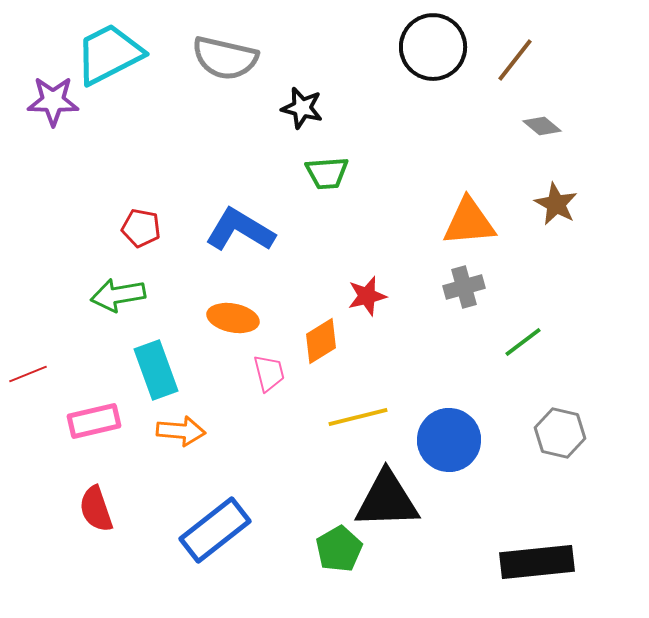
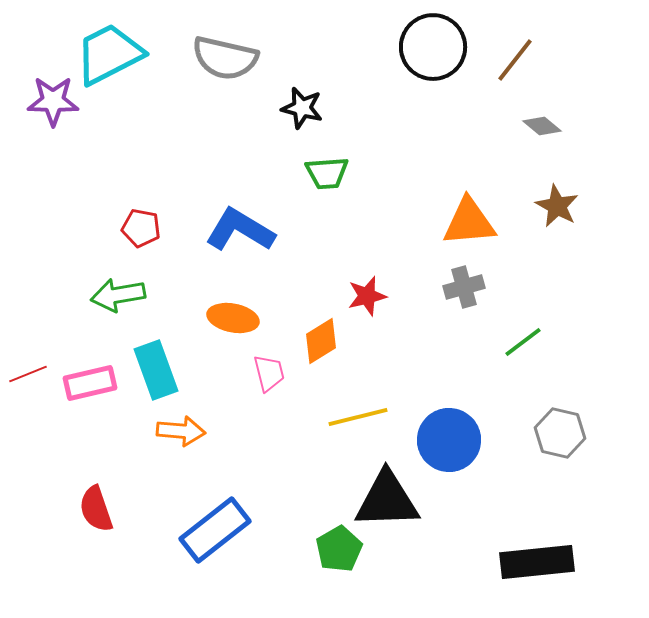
brown star: moved 1 px right, 2 px down
pink rectangle: moved 4 px left, 38 px up
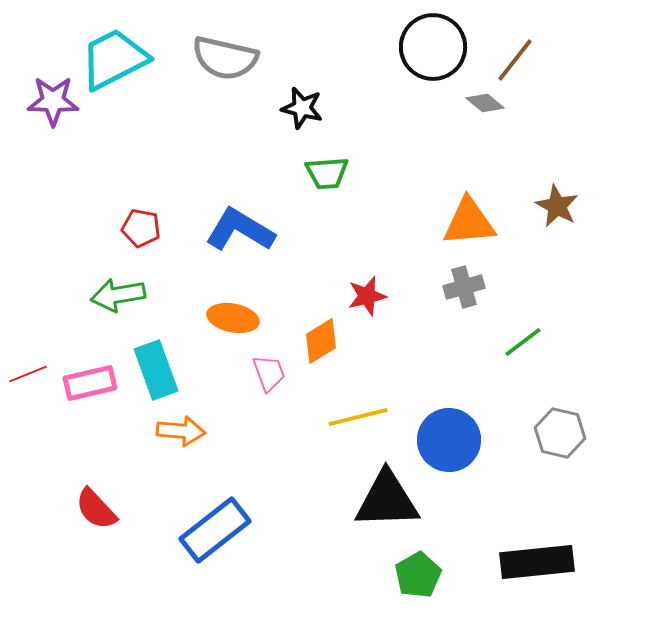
cyan trapezoid: moved 5 px right, 5 px down
gray diamond: moved 57 px left, 23 px up
pink trapezoid: rotated 6 degrees counterclockwise
red semicircle: rotated 24 degrees counterclockwise
green pentagon: moved 79 px right, 26 px down
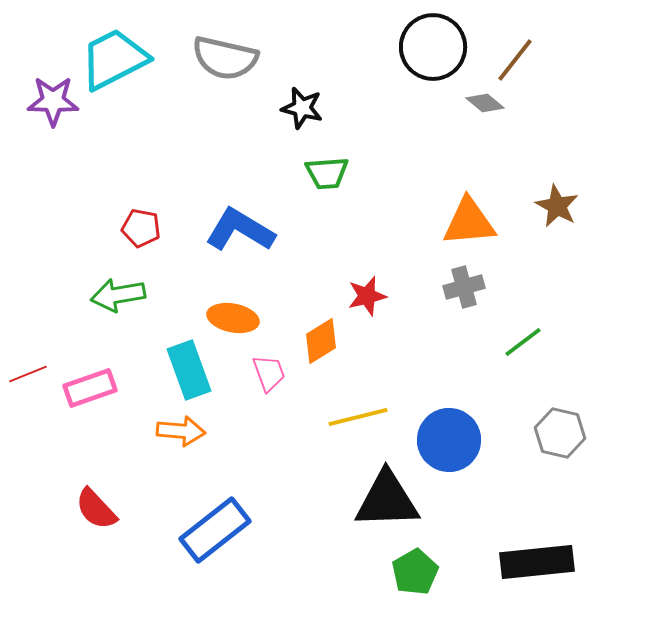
cyan rectangle: moved 33 px right
pink rectangle: moved 5 px down; rotated 6 degrees counterclockwise
green pentagon: moved 3 px left, 3 px up
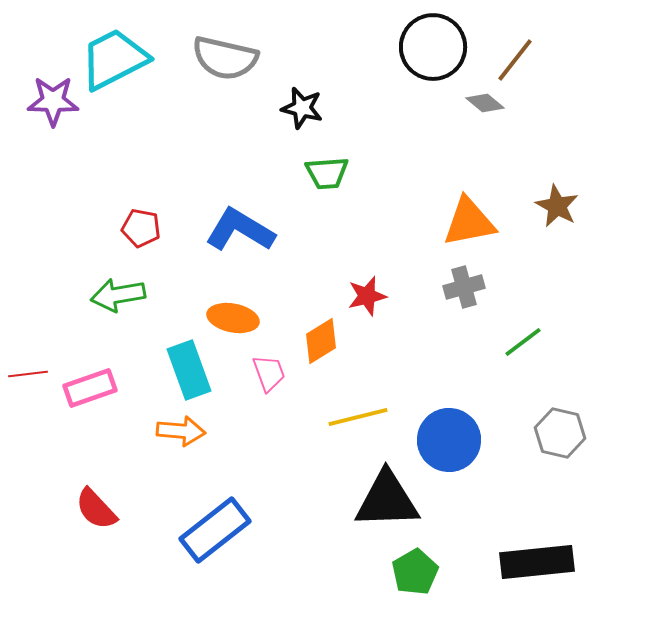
orange triangle: rotated 6 degrees counterclockwise
red line: rotated 15 degrees clockwise
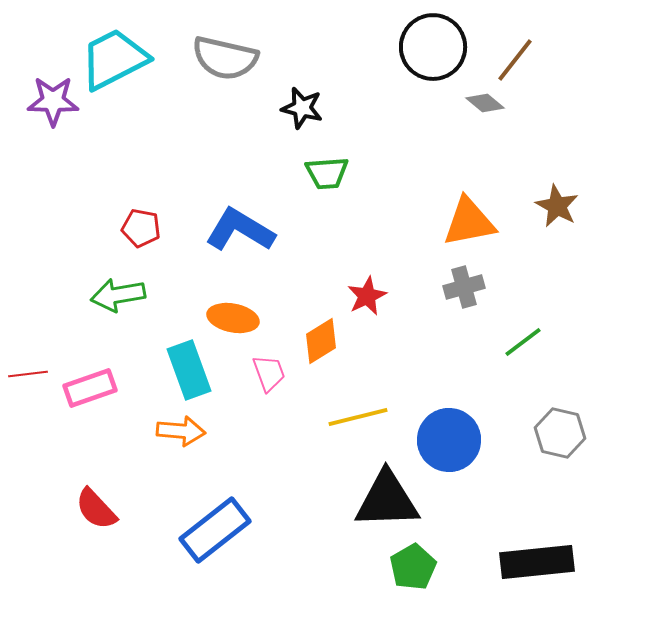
red star: rotated 12 degrees counterclockwise
green pentagon: moved 2 px left, 5 px up
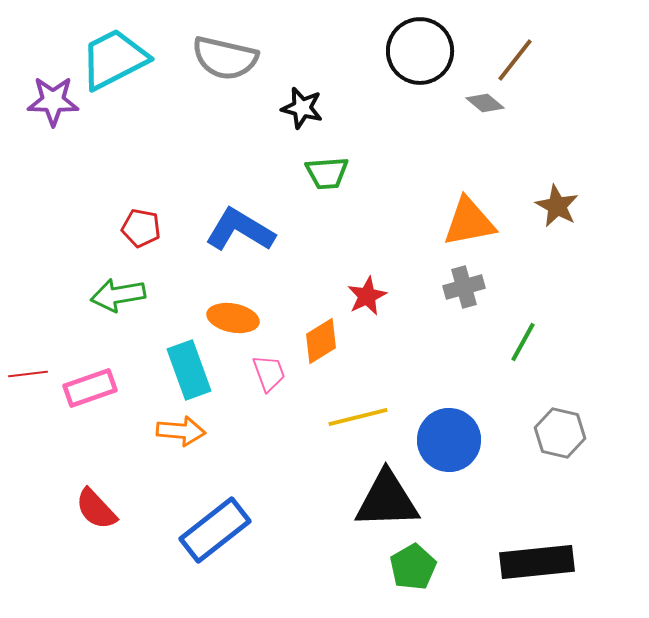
black circle: moved 13 px left, 4 px down
green line: rotated 24 degrees counterclockwise
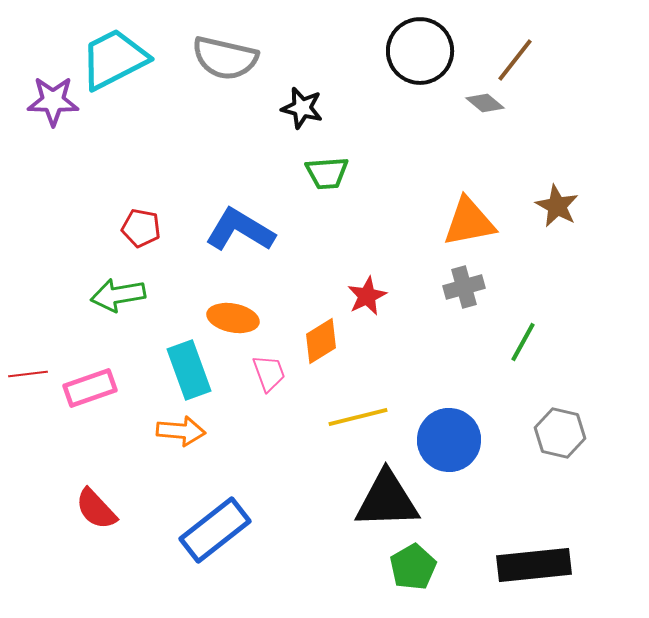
black rectangle: moved 3 px left, 3 px down
